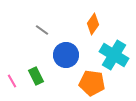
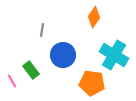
orange diamond: moved 1 px right, 7 px up
gray line: rotated 64 degrees clockwise
blue circle: moved 3 px left
green rectangle: moved 5 px left, 6 px up; rotated 12 degrees counterclockwise
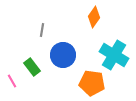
green rectangle: moved 1 px right, 3 px up
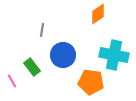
orange diamond: moved 4 px right, 3 px up; rotated 20 degrees clockwise
cyan cross: rotated 20 degrees counterclockwise
orange pentagon: moved 1 px left, 1 px up
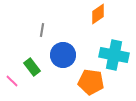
pink line: rotated 16 degrees counterclockwise
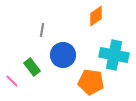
orange diamond: moved 2 px left, 2 px down
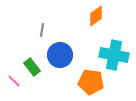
blue circle: moved 3 px left
pink line: moved 2 px right
